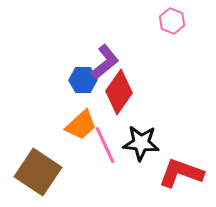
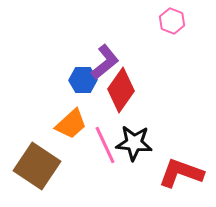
red diamond: moved 2 px right, 2 px up
orange trapezoid: moved 10 px left, 1 px up
black star: moved 7 px left
brown square: moved 1 px left, 6 px up
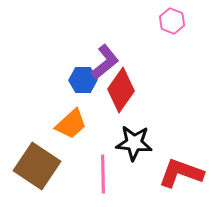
pink line: moved 2 px left, 29 px down; rotated 24 degrees clockwise
